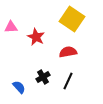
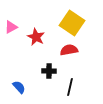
yellow square: moved 4 px down
pink triangle: rotated 24 degrees counterclockwise
red semicircle: moved 1 px right, 2 px up
black cross: moved 6 px right, 6 px up; rotated 32 degrees clockwise
black line: moved 2 px right, 6 px down; rotated 12 degrees counterclockwise
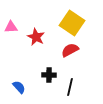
pink triangle: rotated 24 degrees clockwise
red semicircle: moved 1 px right; rotated 18 degrees counterclockwise
black cross: moved 4 px down
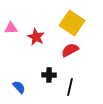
pink triangle: moved 1 px down
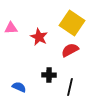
red star: moved 3 px right
blue semicircle: rotated 24 degrees counterclockwise
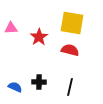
yellow square: rotated 25 degrees counterclockwise
red star: rotated 12 degrees clockwise
red semicircle: rotated 42 degrees clockwise
black cross: moved 10 px left, 7 px down
blue semicircle: moved 4 px left
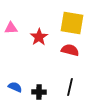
black cross: moved 10 px down
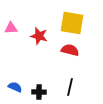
red star: moved 1 px up; rotated 24 degrees counterclockwise
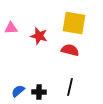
yellow square: moved 2 px right
blue semicircle: moved 3 px right, 4 px down; rotated 64 degrees counterclockwise
